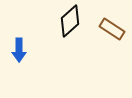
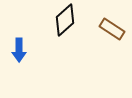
black diamond: moved 5 px left, 1 px up
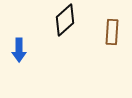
brown rectangle: moved 3 px down; rotated 60 degrees clockwise
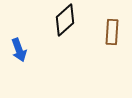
blue arrow: rotated 20 degrees counterclockwise
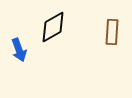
black diamond: moved 12 px left, 7 px down; rotated 12 degrees clockwise
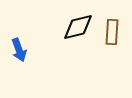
black diamond: moved 25 px right; rotated 16 degrees clockwise
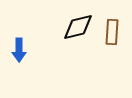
blue arrow: rotated 20 degrees clockwise
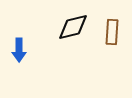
black diamond: moved 5 px left
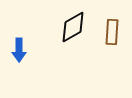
black diamond: rotated 16 degrees counterclockwise
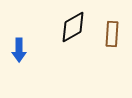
brown rectangle: moved 2 px down
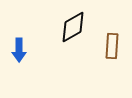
brown rectangle: moved 12 px down
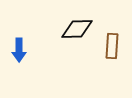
black diamond: moved 4 px right, 2 px down; rotated 28 degrees clockwise
